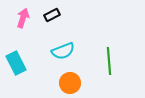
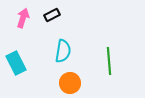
cyan semicircle: rotated 60 degrees counterclockwise
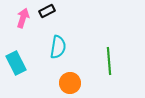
black rectangle: moved 5 px left, 4 px up
cyan semicircle: moved 5 px left, 4 px up
